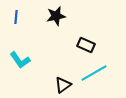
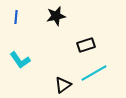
black rectangle: rotated 42 degrees counterclockwise
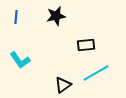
black rectangle: rotated 12 degrees clockwise
cyan line: moved 2 px right
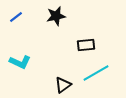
blue line: rotated 48 degrees clockwise
cyan L-shape: moved 2 px down; rotated 30 degrees counterclockwise
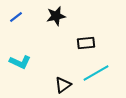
black rectangle: moved 2 px up
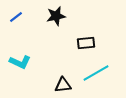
black triangle: rotated 30 degrees clockwise
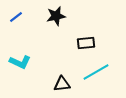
cyan line: moved 1 px up
black triangle: moved 1 px left, 1 px up
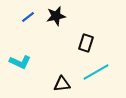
blue line: moved 12 px right
black rectangle: rotated 66 degrees counterclockwise
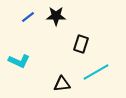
black star: rotated 12 degrees clockwise
black rectangle: moved 5 px left, 1 px down
cyan L-shape: moved 1 px left, 1 px up
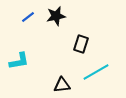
black star: rotated 12 degrees counterclockwise
cyan L-shape: rotated 35 degrees counterclockwise
black triangle: moved 1 px down
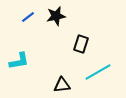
cyan line: moved 2 px right
